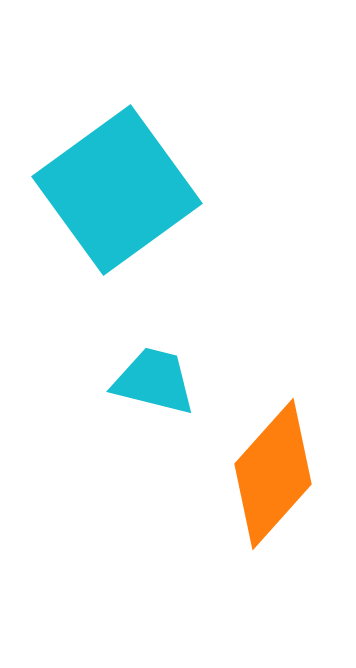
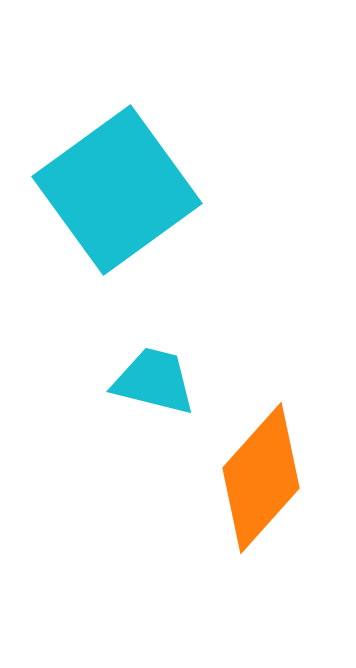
orange diamond: moved 12 px left, 4 px down
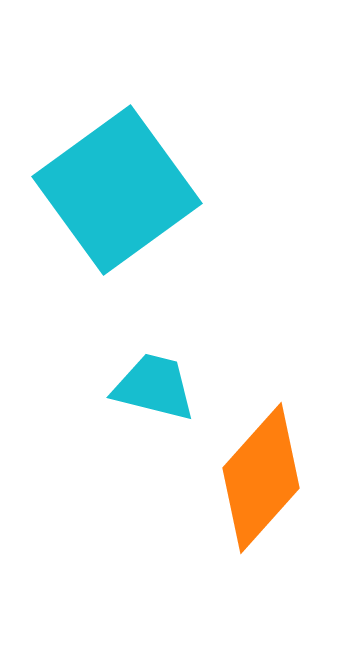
cyan trapezoid: moved 6 px down
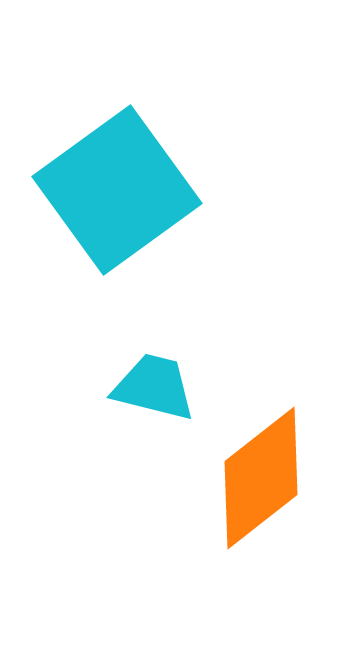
orange diamond: rotated 10 degrees clockwise
